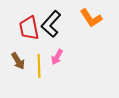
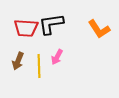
orange L-shape: moved 8 px right, 11 px down
black L-shape: rotated 40 degrees clockwise
red trapezoid: moved 3 px left; rotated 75 degrees counterclockwise
brown arrow: rotated 54 degrees clockwise
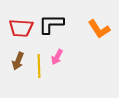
black L-shape: rotated 8 degrees clockwise
red trapezoid: moved 5 px left
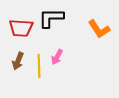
black L-shape: moved 6 px up
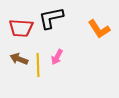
black L-shape: rotated 12 degrees counterclockwise
brown arrow: moved 1 px right, 2 px up; rotated 90 degrees clockwise
yellow line: moved 1 px left, 1 px up
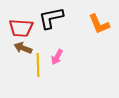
orange L-shape: moved 5 px up; rotated 10 degrees clockwise
brown arrow: moved 4 px right, 11 px up
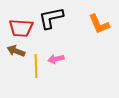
brown arrow: moved 7 px left, 3 px down
pink arrow: moved 1 px left, 2 px down; rotated 49 degrees clockwise
yellow line: moved 2 px left, 1 px down
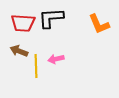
black L-shape: rotated 8 degrees clockwise
red trapezoid: moved 2 px right, 5 px up
brown arrow: moved 3 px right
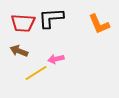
yellow line: moved 7 px down; rotated 60 degrees clockwise
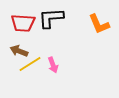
pink arrow: moved 3 px left, 6 px down; rotated 98 degrees counterclockwise
yellow line: moved 6 px left, 9 px up
